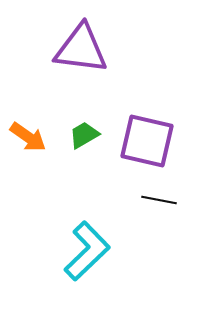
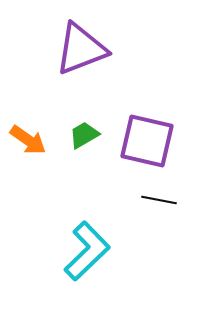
purple triangle: rotated 28 degrees counterclockwise
orange arrow: moved 3 px down
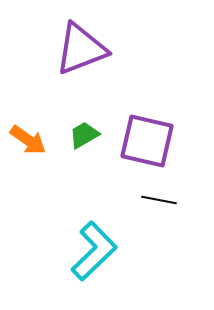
cyan L-shape: moved 7 px right
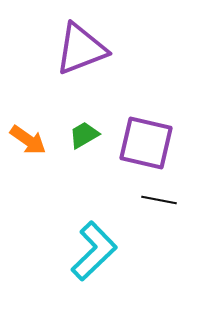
purple square: moved 1 px left, 2 px down
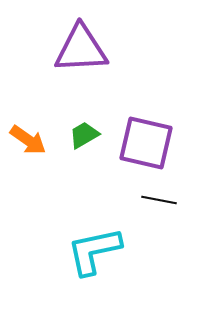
purple triangle: rotated 18 degrees clockwise
cyan L-shape: rotated 148 degrees counterclockwise
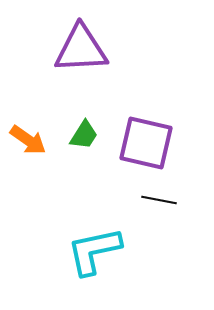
green trapezoid: rotated 152 degrees clockwise
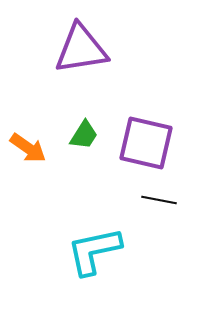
purple triangle: rotated 6 degrees counterclockwise
orange arrow: moved 8 px down
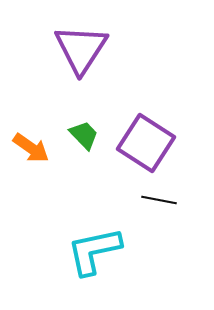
purple triangle: rotated 48 degrees counterclockwise
green trapezoid: rotated 76 degrees counterclockwise
purple square: rotated 20 degrees clockwise
orange arrow: moved 3 px right
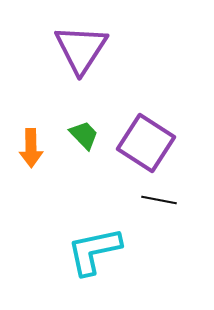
orange arrow: rotated 54 degrees clockwise
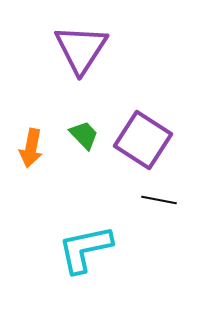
purple square: moved 3 px left, 3 px up
orange arrow: rotated 12 degrees clockwise
cyan L-shape: moved 9 px left, 2 px up
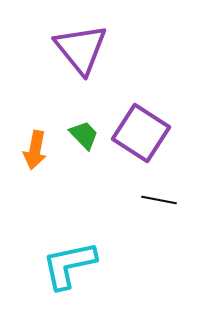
purple triangle: rotated 12 degrees counterclockwise
purple square: moved 2 px left, 7 px up
orange arrow: moved 4 px right, 2 px down
cyan L-shape: moved 16 px left, 16 px down
